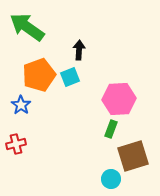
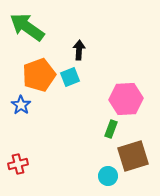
pink hexagon: moved 7 px right
red cross: moved 2 px right, 20 px down
cyan circle: moved 3 px left, 3 px up
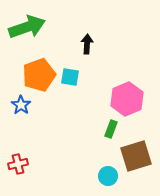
green arrow: rotated 126 degrees clockwise
black arrow: moved 8 px right, 6 px up
cyan square: rotated 30 degrees clockwise
pink hexagon: moved 1 px right; rotated 20 degrees counterclockwise
brown square: moved 3 px right
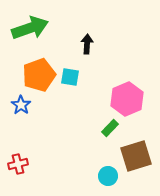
green arrow: moved 3 px right, 1 px down
green rectangle: moved 1 px left, 1 px up; rotated 24 degrees clockwise
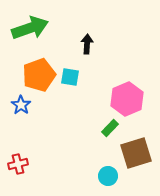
brown square: moved 3 px up
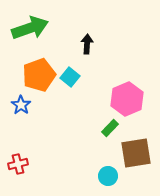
cyan square: rotated 30 degrees clockwise
brown square: rotated 8 degrees clockwise
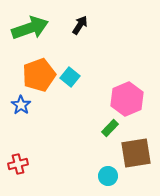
black arrow: moved 7 px left, 19 px up; rotated 30 degrees clockwise
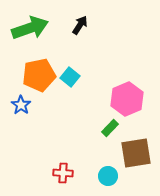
orange pentagon: rotated 8 degrees clockwise
red cross: moved 45 px right, 9 px down; rotated 18 degrees clockwise
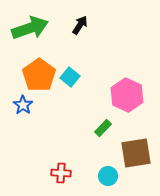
orange pentagon: rotated 24 degrees counterclockwise
pink hexagon: moved 4 px up; rotated 12 degrees counterclockwise
blue star: moved 2 px right
green rectangle: moved 7 px left
red cross: moved 2 px left
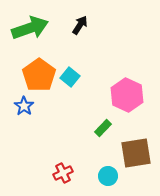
blue star: moved 1 px right, 1 px down
red cross: moved 2 px right; rotated 30 degrees counterclockwise
